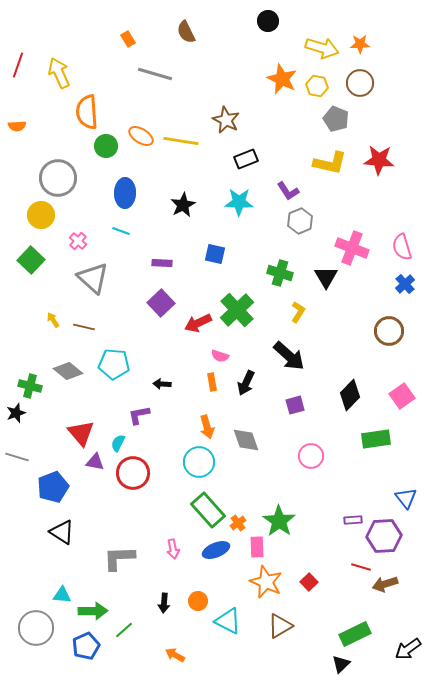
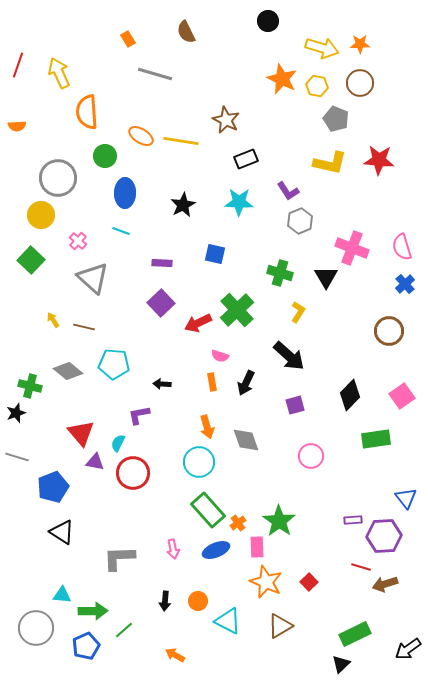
green circle at (106, 146): moved 1 px left, 10 px down
black arrow at (164, 603): moved 1 px right, 2 px up
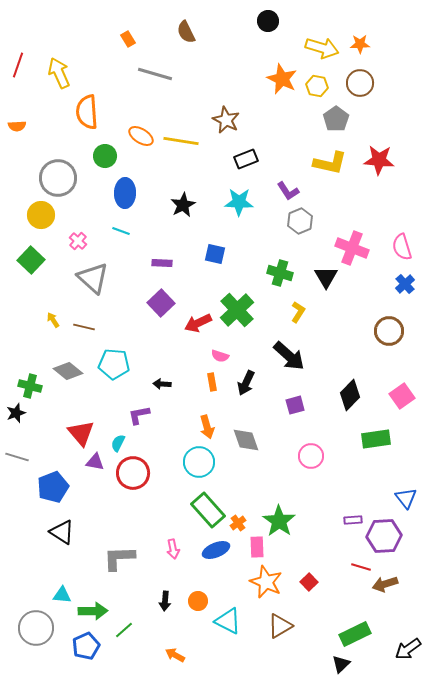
gray pentagon at (336, 119): rotated 15 degrees clockwise
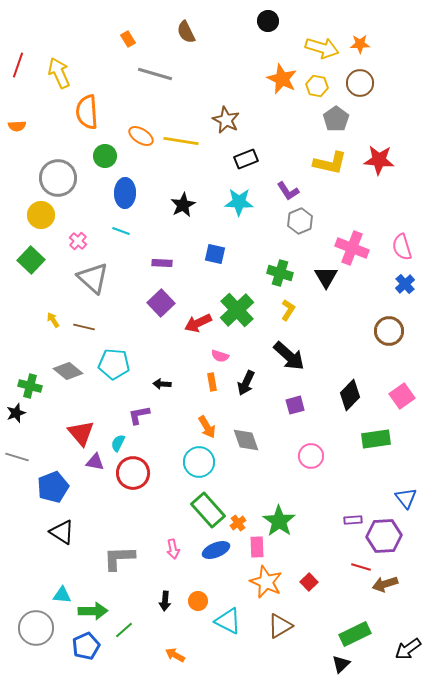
yellow L-shape at (298, 312): moved 10 px left, 2 px up
orange arrow at (207, 427): rotated 15 degrees counterclockwise
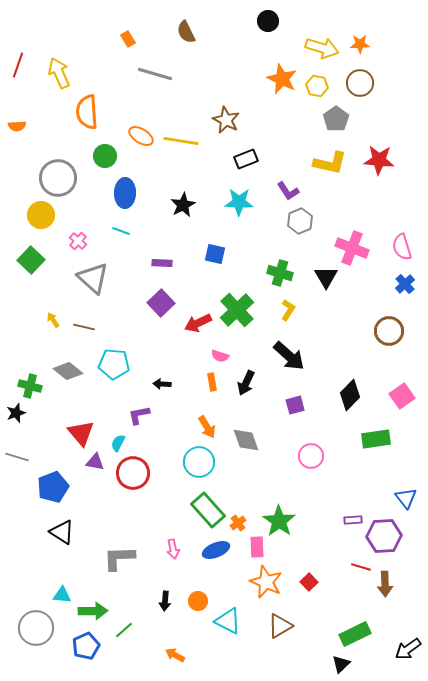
brown arrow at (385, 584): rotated 75 degrees counterclockwise
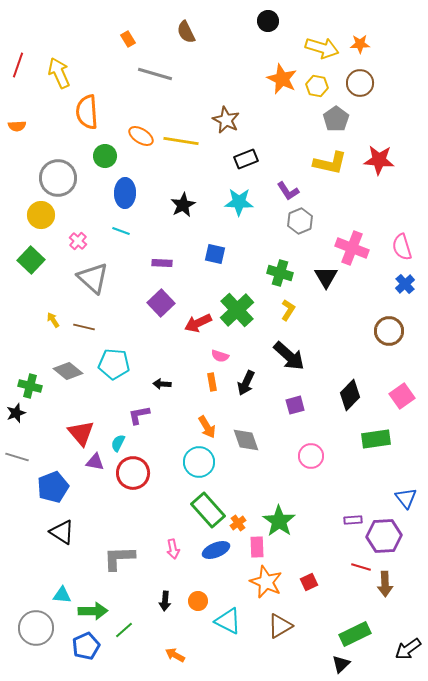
red square at (309, 582): rotated 18 degrees clockwise
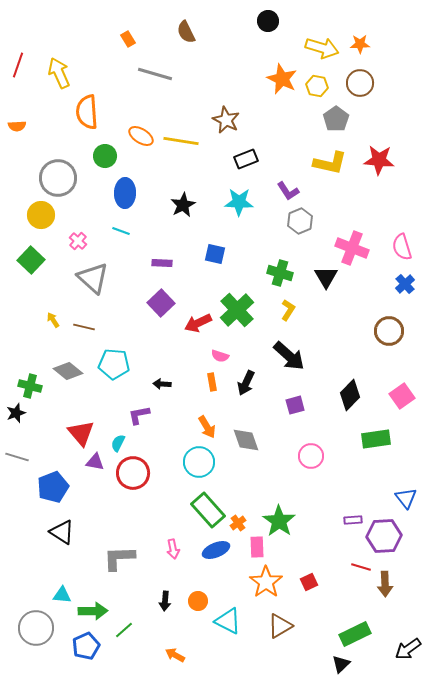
orange star at (266, 582): rotated 12 degrees clockwise
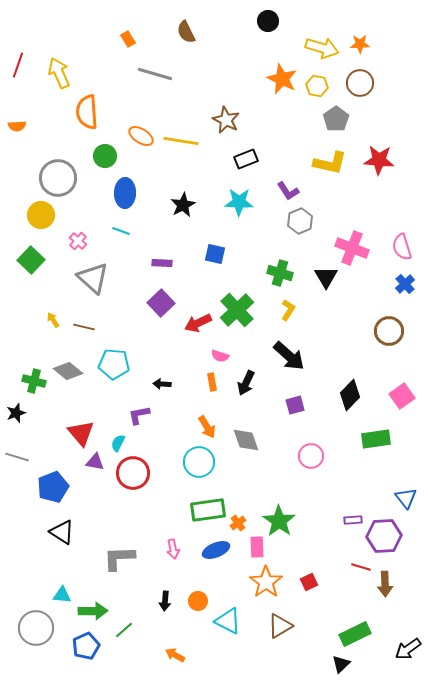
green cross at (30, 386): moved 4 px right, 5 px up
green rectangle at (208, 510): rotated 56 degrees counterclockwise
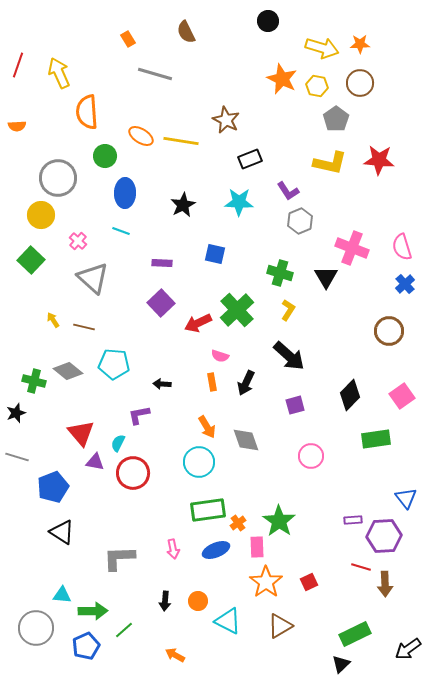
black rectangle at (246, 159): moved 4 px right
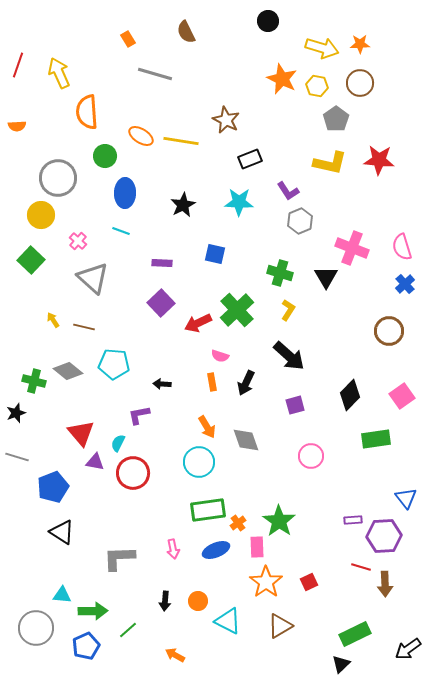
green line at (124, 630): moved 4 px right
